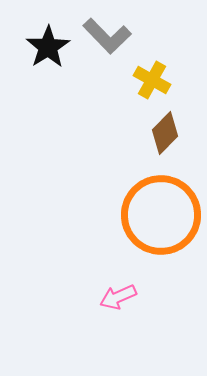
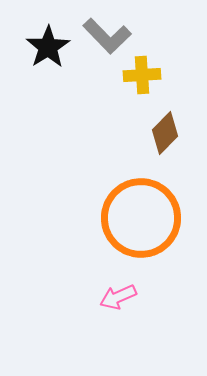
yellow cross: moved 10 px left, 5 px up; rotated 33 degrees counterclockwise
orange circle: moved 20 px left, 3 px down
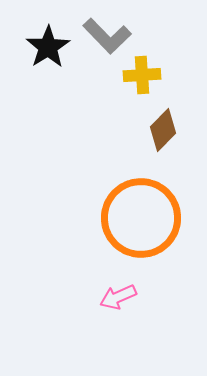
brown diamond: moved 2 px left, 3 px up
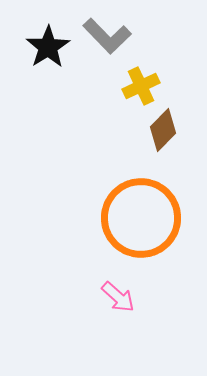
yellow cross: moved 1 px left, 11 px down; rotated 21 degrees counterclockwise
pink arrow: rotated 114 degrees counterclockwise
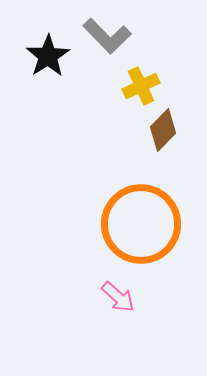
black star: moved 9 px down
orange circle: moved 6 px down
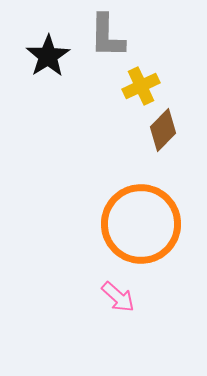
gray L-shape: rotated 45 degrees clockwise
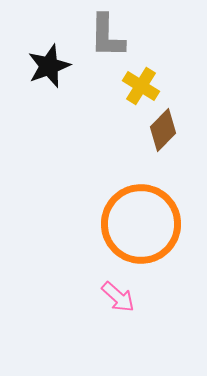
black star: moved 1 px right, 10 px down; rotated 12 degrees clockwise
yellow cross: rotated 33 degrees counterclockwise
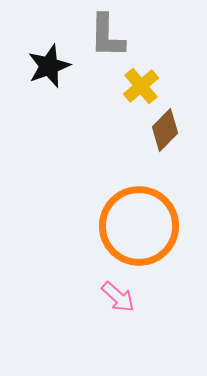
yellow cross: rotated 18 degrees clockwise
brown diamond: moved 2 px right
orange circle: moved 2 px left, 2 px down
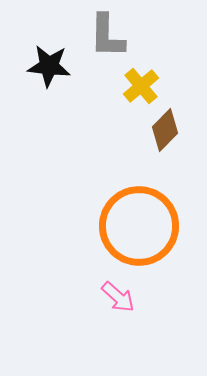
black star: rotated 27 degrees clockwise
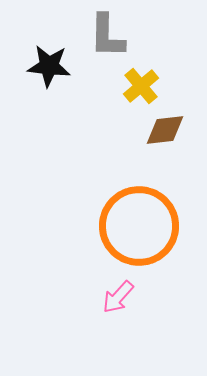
brown diamond: rotated 39 degrees clockwise
pink arrow: rotated 90 degrees clockwise
